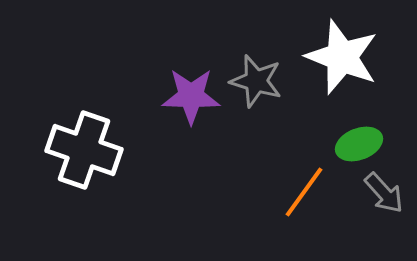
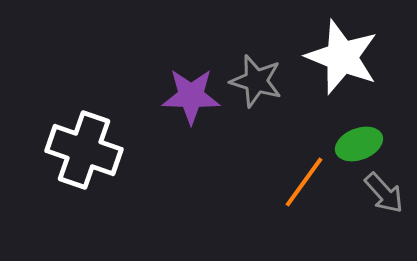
orange line: moved 10 px up
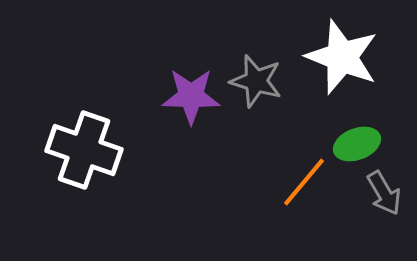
green ellipse: moved 2 px left
orange line: rotated 4 degrees clockwise
gray arrow: rotated 12 degrees clockwise
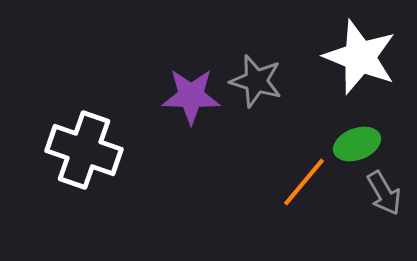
white star: moved 18 px right
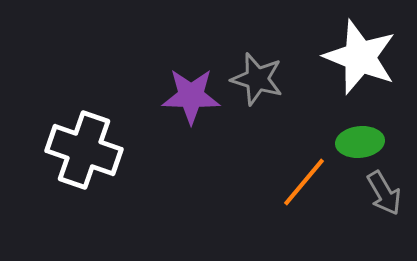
gray star: moved 1 px right, 2 px up
green ellipse: moved 3 px right, 2 px up; rotated 15 degrees clockwise
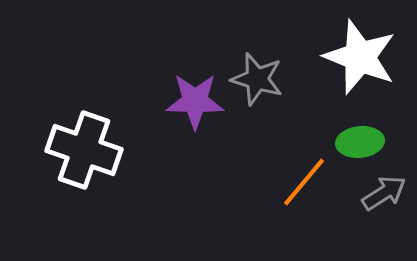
purple star: moved 4 px right, 5 px down
gray arrow: rotated 93 degrees counterclockwise
